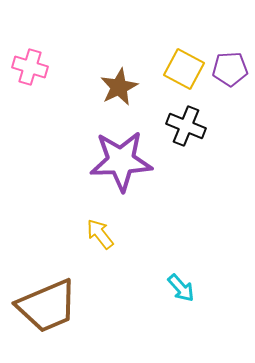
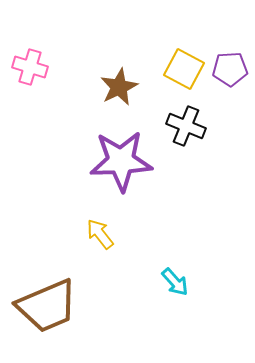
cyan arrow: moved 6 px left, 6 px up
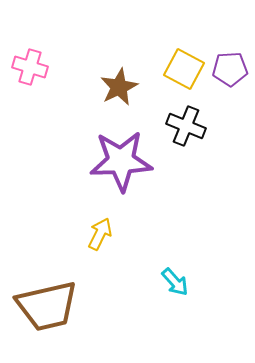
yellow arrow: rotated 64 degrees clockwise
brown trapezoid: rotated 10 degrees clockwise
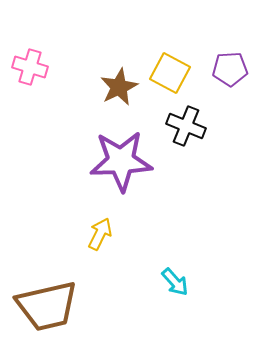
yellow square: moved 14 px left, 4 px down
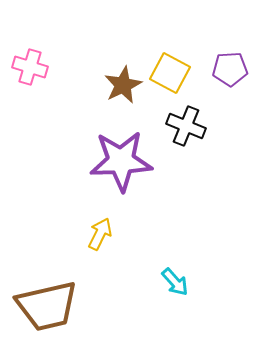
brown star: moved 4 px right, 2 px up
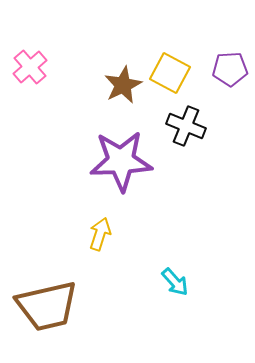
pink cross: rotated 32 degrees clockwise
yellow arrow: rotated 8 degrees counterclockwise
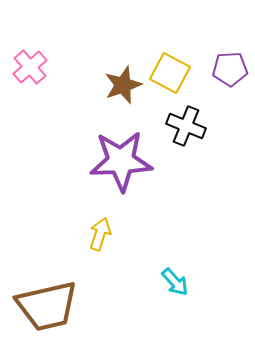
brown star: rotated 6 degrees clockwise
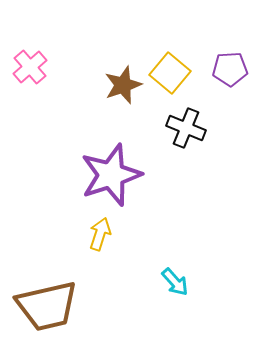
yellow square: rotated 12 degrees clockwise
black cross: moved 2 px down
purple star: moved 10 px left, 14 px down; rotated 16 degrees counterclockwise
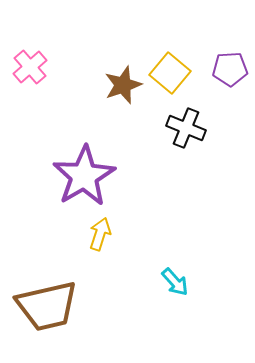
purple star: moved 27 px left, 1 px down; rotated 12 degrees counterclockwise
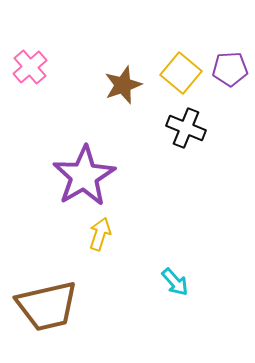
yellow square: moved 11 px right
